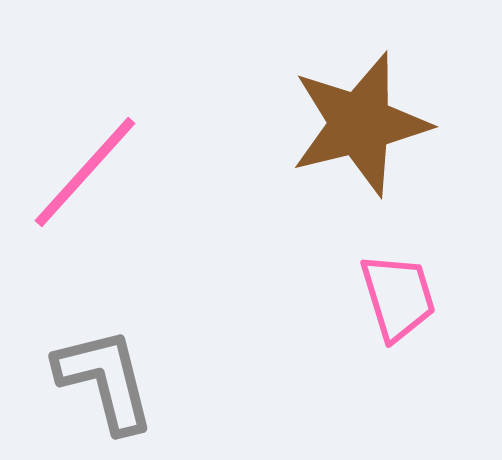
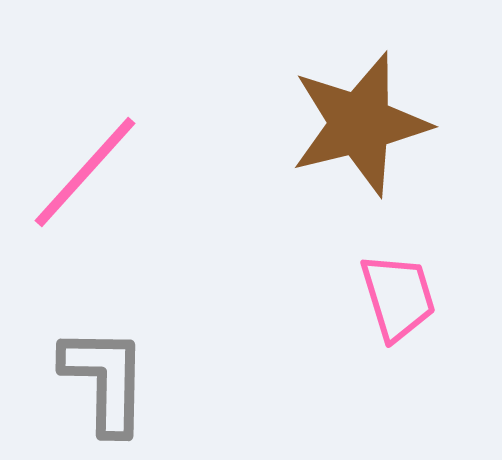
gray L-shape: rotated 15 degrees clockwise
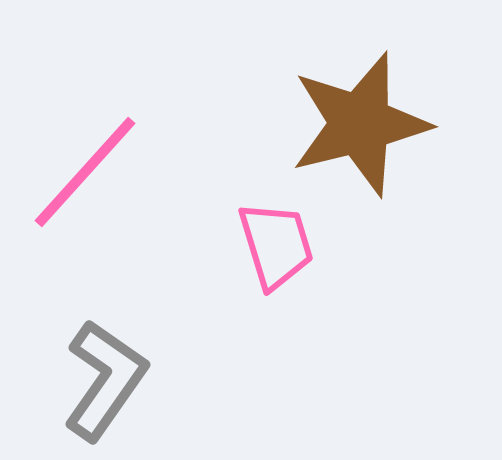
pink trapezoid: moved 122 px left, 52 px up
gray L-shape: rotated 34 degrees clockwise
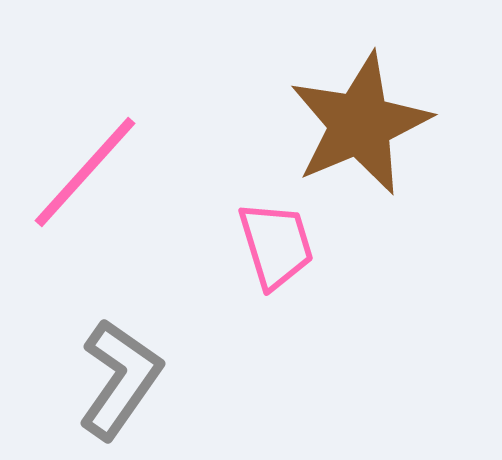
brown star: rotated 9 degrees counterclockwise
gray L-shape: moved 15 px right, 1 px up
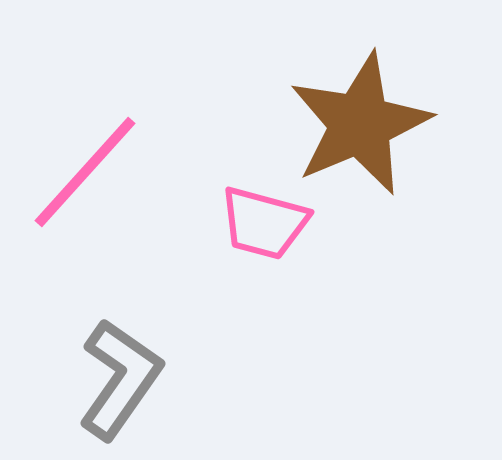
pink trapezoid: moved 12 px left, 22 px up; rotated 122 degrees clockwise
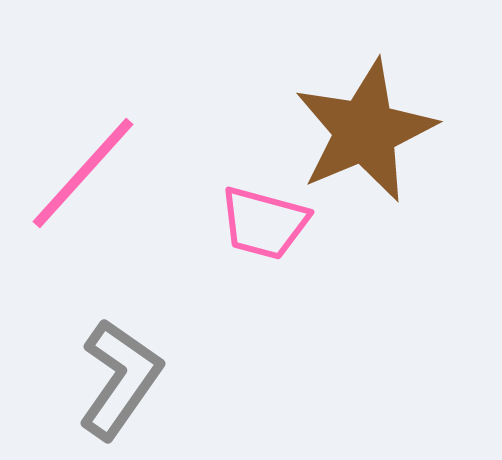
brown star: moved 5 px right, 7 px down
pink line: moved 2 px left, 1 px down
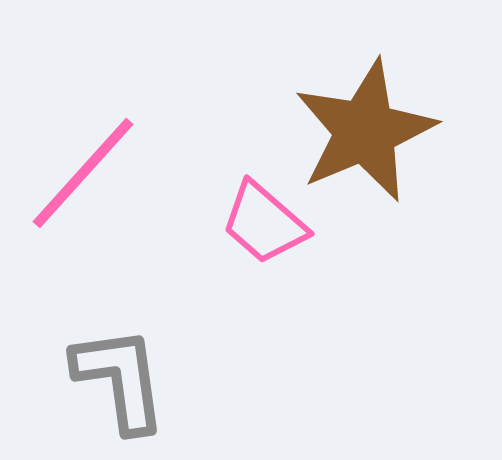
pink trapezoid: rotated 26 degrees clockwise
gray L-shape: rotated 43 degrees counterclockwise
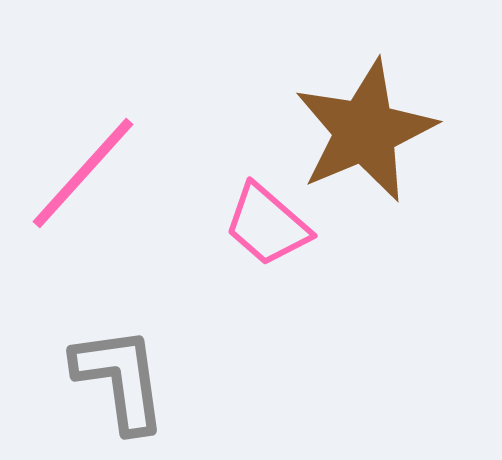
pink trapezoid: moved 3 px right, 2 px down
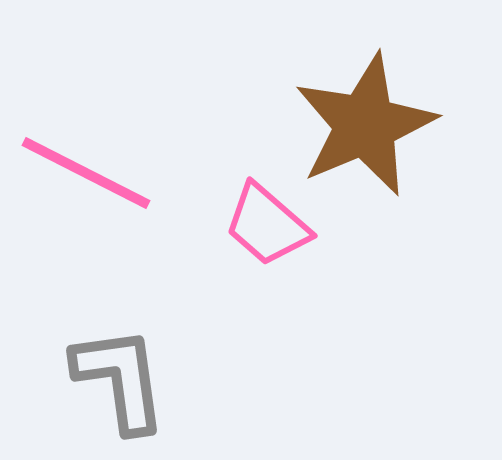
brown star: moved 6 px up
pink line: moved 3 px right; rotated 75 degrees clockwise
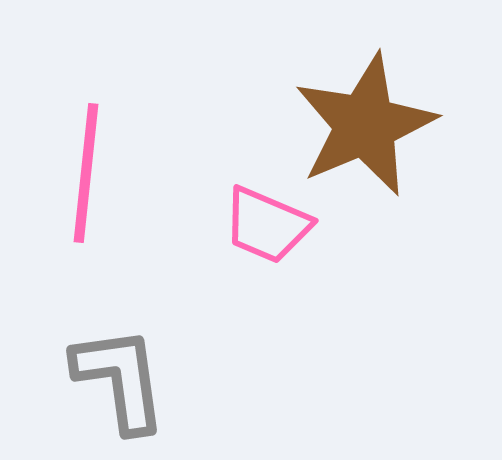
pink line: rotated 69 degrees clockwise
pink trapezoid: rotated 18 degrees counterclockwise
